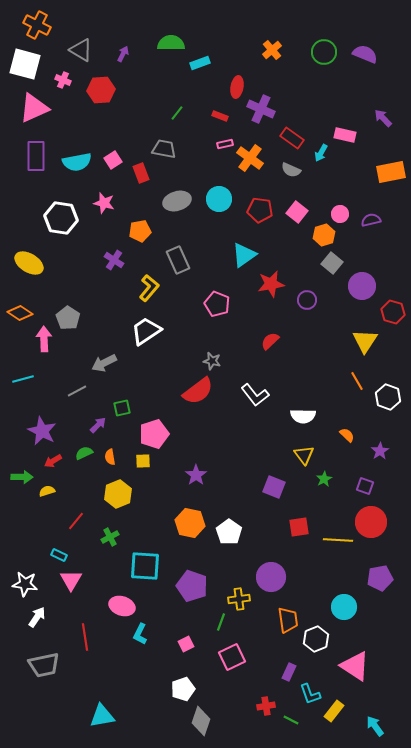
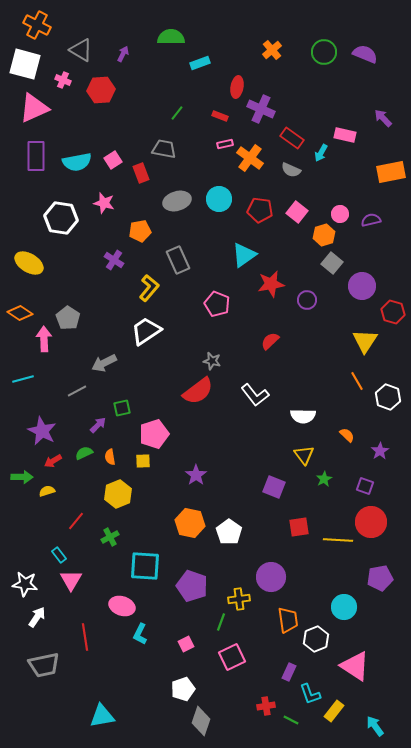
green semicircle at (171, 43): moved 6 px up
cyan rectangle at (59, 555): rotated 28 degrees clockwise
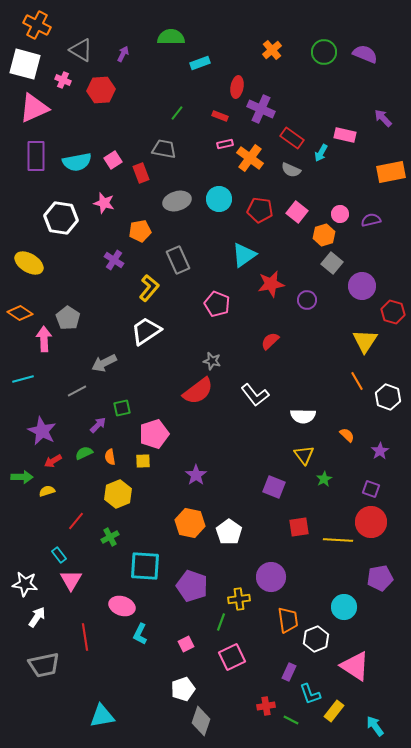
purple square at (365, 486): moved 6 px right, 3 px down
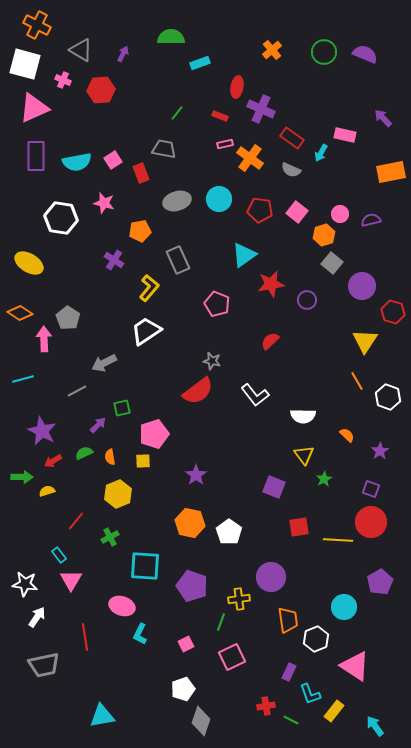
purple pentagon at (380, 578): moved 4 px down; rotated 20 degrees counterclockwise
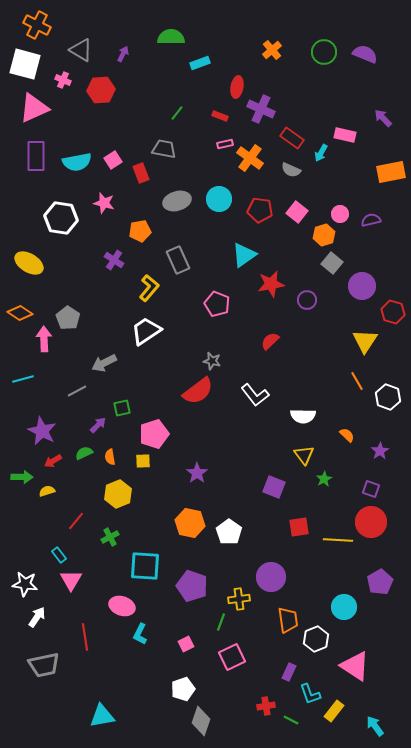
purple star at (196, 475): moved 1 px right, 2 px up
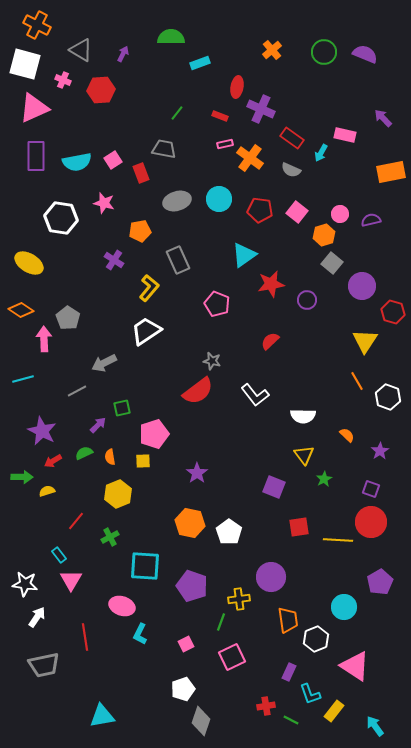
orange diamond at (20, 313): moved 1 px right, 3 px up
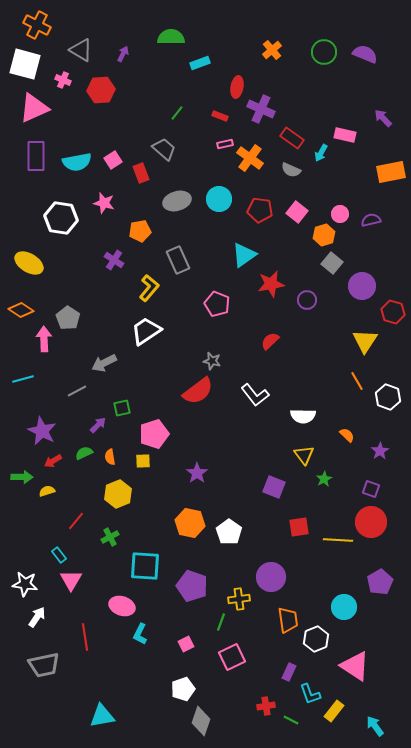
gray trapezoid at (164, 149): rotated 30 degrees clockwise
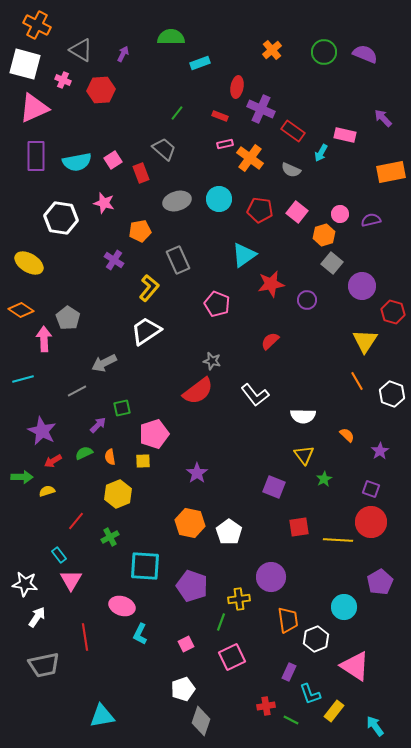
red rectangle at (292, 138): moved 1 px right, 7 px up
white hexagon at (388, 397): moved 4 px right, 3 px up
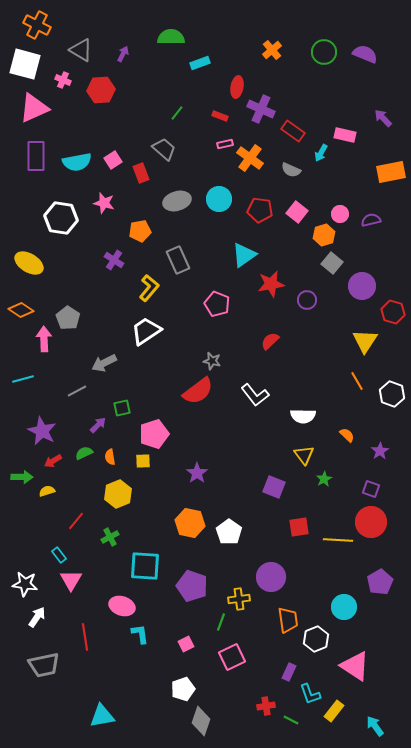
cyan L-shape at (140, 634): rotated 145 degrees clockwise
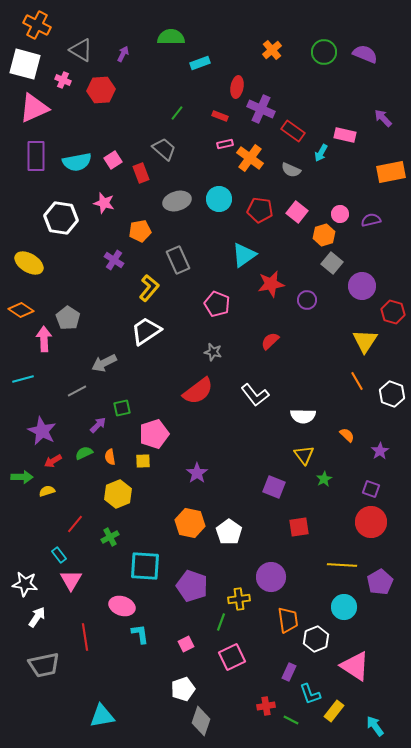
gray star at (212, 361): moved 1 px right, 9 px up
red line at (76, 521): moved 1 px left, 3 px down
yellow line at (338, 540): moved 4 px right, 25 px down
